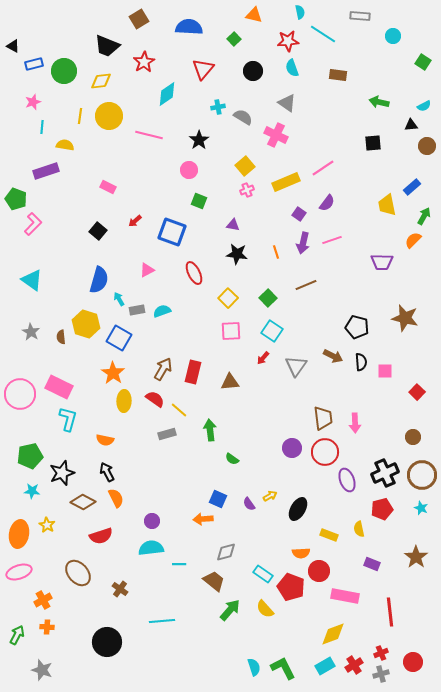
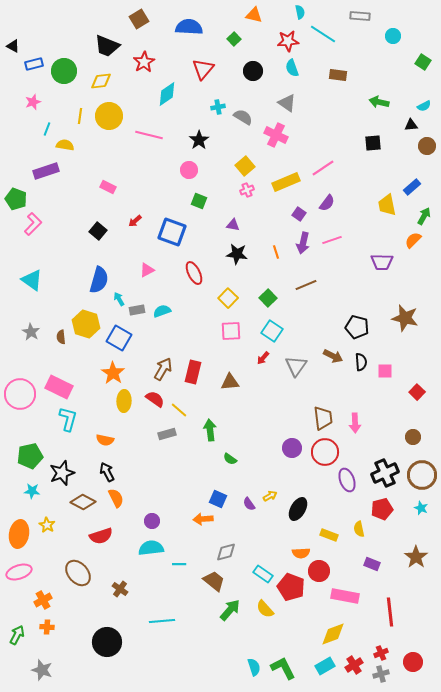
cyan line at (42, 127): moved 5 px right, 2 px down; rotated 16 degrees clockwise
green semicircle at (232, 459): moved 2 px left
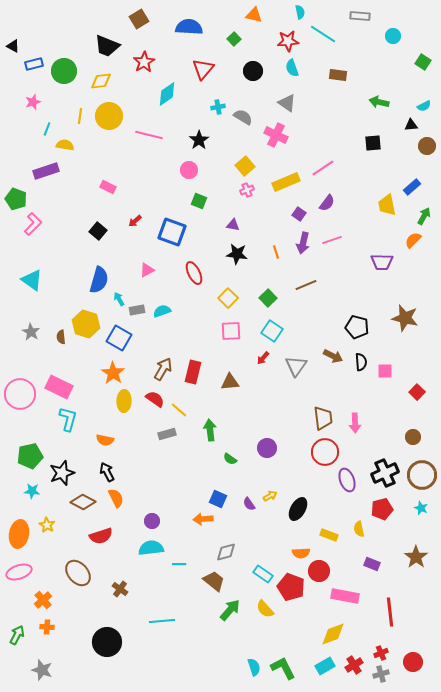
purple circle at (292, 448): moved 25 px left
orange cross at (43, 600): rotated 12 degrees counterclockwise
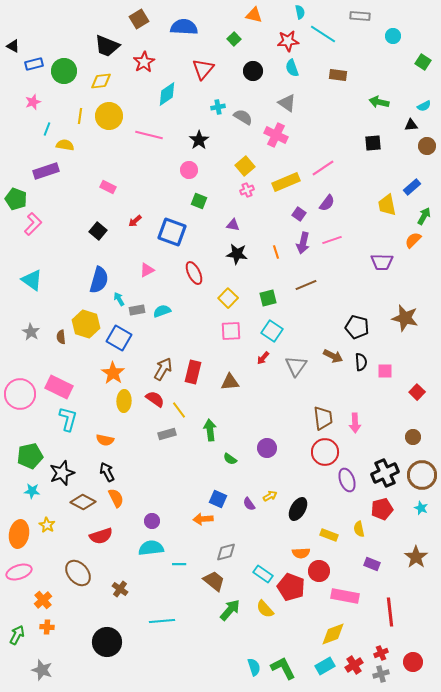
blue semicircle at (189, 27): moved 5 px left
green square at (268, 298): rotated 30 degrees clockwise
yellow line at (179, 410): rotated 12 degrees clockwise
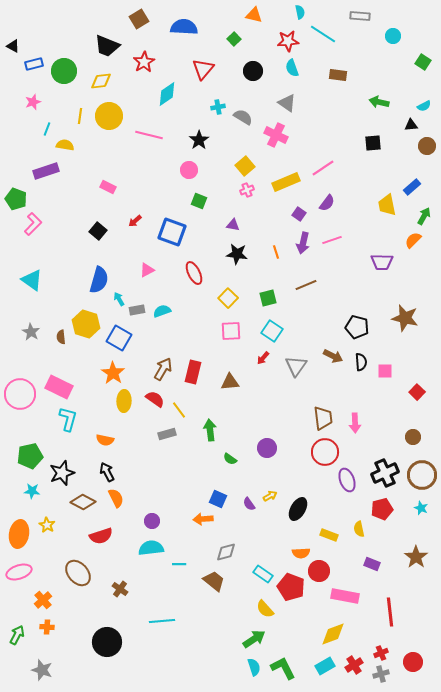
green arrow at (230, 610): moved 24 px right, 29 px down; rotated 15 degrees clockwise
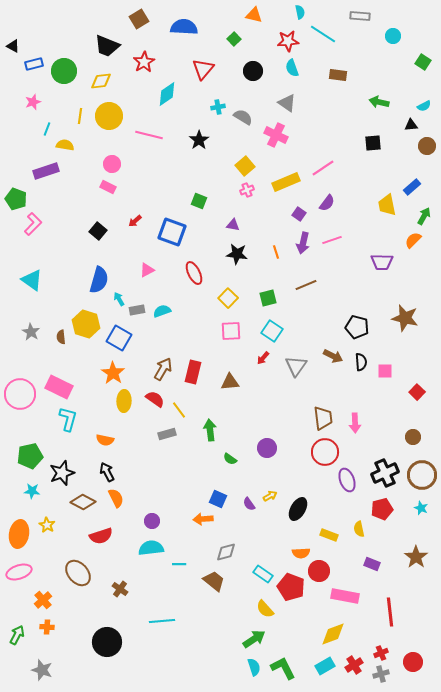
pink circle at (189, 170): moved 77 px left, 6 px up
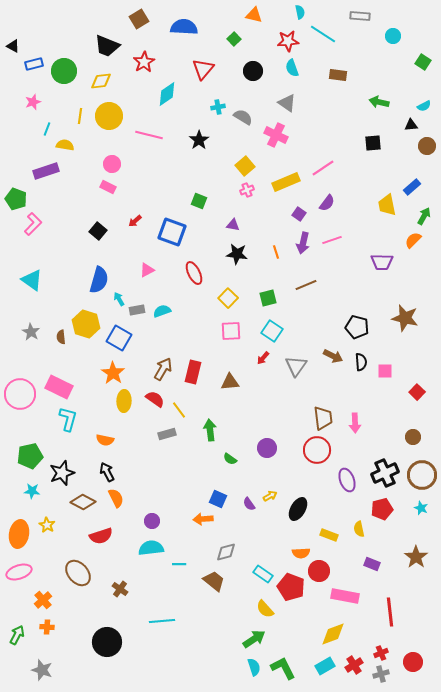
red circle at (325, 452): moved 8 px left, 2 px up
